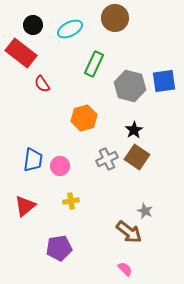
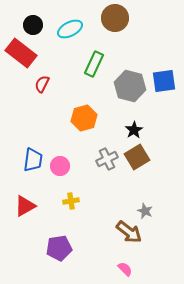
red semicircle: rotated 60 degrees clockwise
brown square: rotated 25 degrees clockwise
red triangle: rotated 10 degrees clockwise
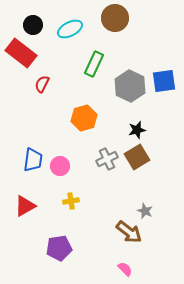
gray hexagon: rotated 12 degrees clockwise
black star: moved 3 px right; rotated 18 degrees clockwise
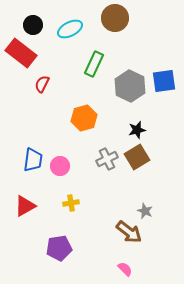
yellow cross: moved 2 px down
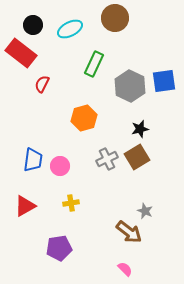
black star: moved 3 px right, 1 px up
